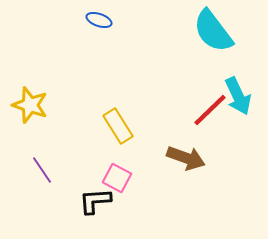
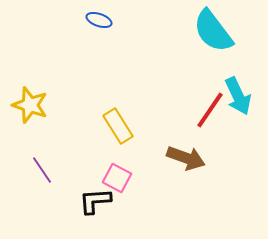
red line: rotated 12 degrees counterclockwise
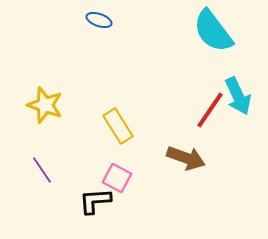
yellow star: moved 15 px right
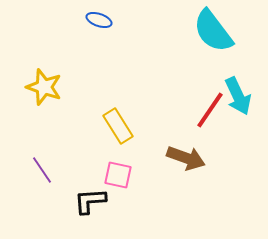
yellow star: moved 1 px left, 18 px up
pink square: moved 1 px right, 3 px up; rotated 16 degrees counterclockwise
black L-shape: moved 5 px left
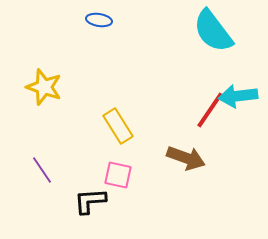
blue ellipse: rotated 10 degrees counterclockwise
cyan arrow: rotated 108 degrees clockwise
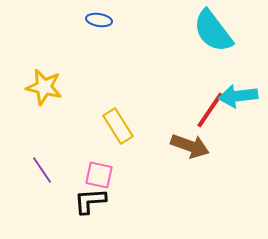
yellow star: rotated 6 degrees counterclockwise
brown arrow: moved 4 px right, 12 px up
pink square: moved 19 px left
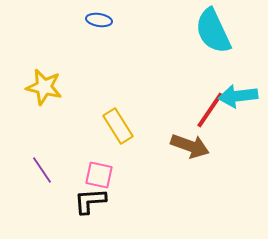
cyan semicircle: rotated 12 degrees clockwise
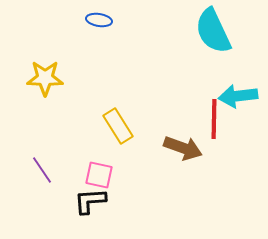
yellow star: moved 1 px right, 9 px up; rotated 12 degrees counterclockwise
red line: moved 4 px right, 9 px down; rotated 33 degrees counterclockwise
brown arrow: moved 7 px left, 2 px down
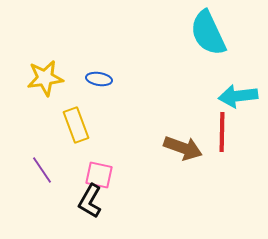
blue ellipse: moved 59 px down
cyan semicircle: moved 5 px left, 2 px down
yellow star: rotated 9 degrees counterclockwise
red line: moved 8 px right, 13 px down
yellow rectangle: moved 42 px left, 1 px up; rotated 12 degrees clockwise
black L-shape: rotated 56 degrees counterclockwise
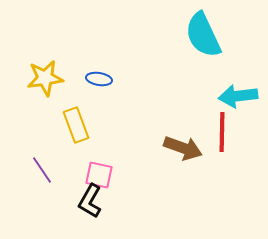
cyan semicircle: moved 5 px left, 2 px down
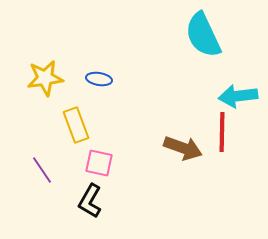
pink square: moved 12 px up
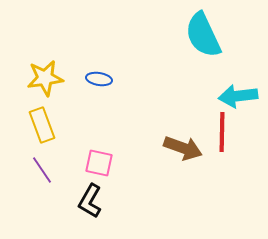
yellow rectangle: moved 34 px left
